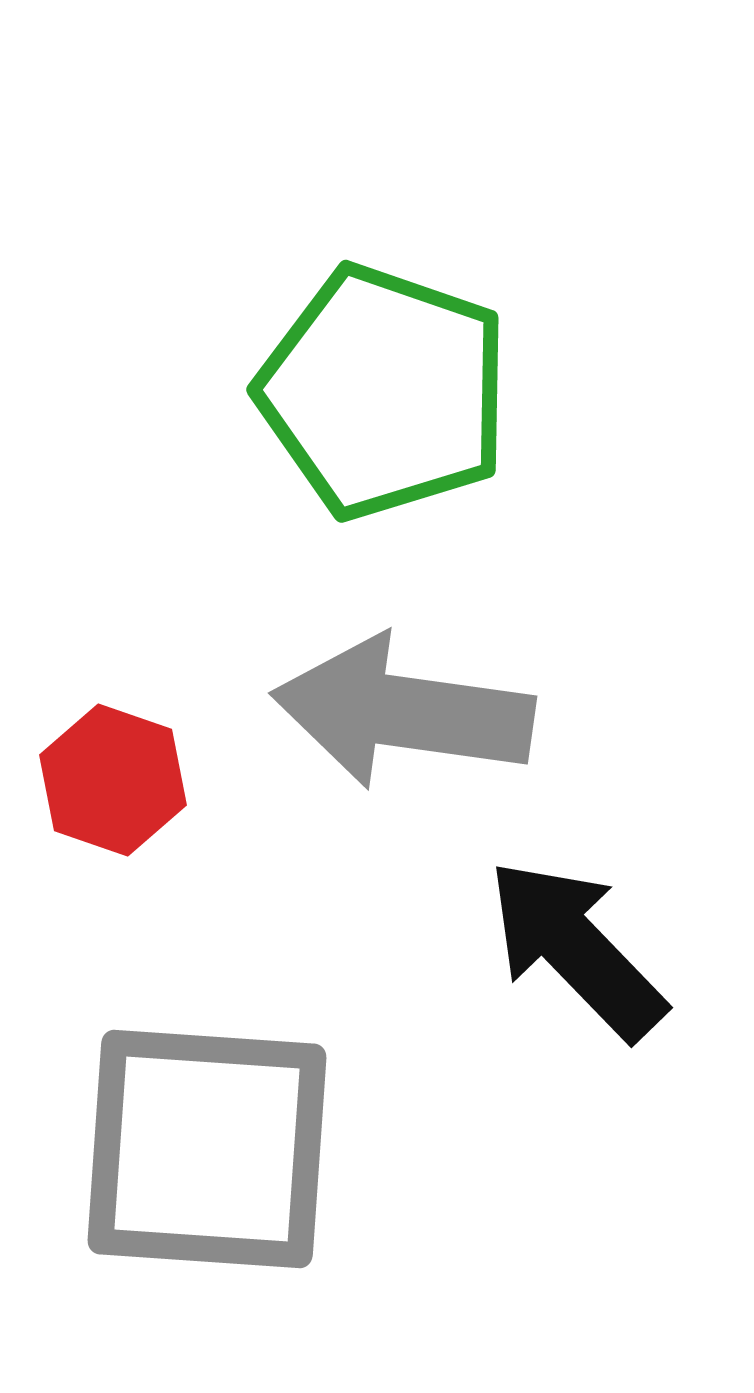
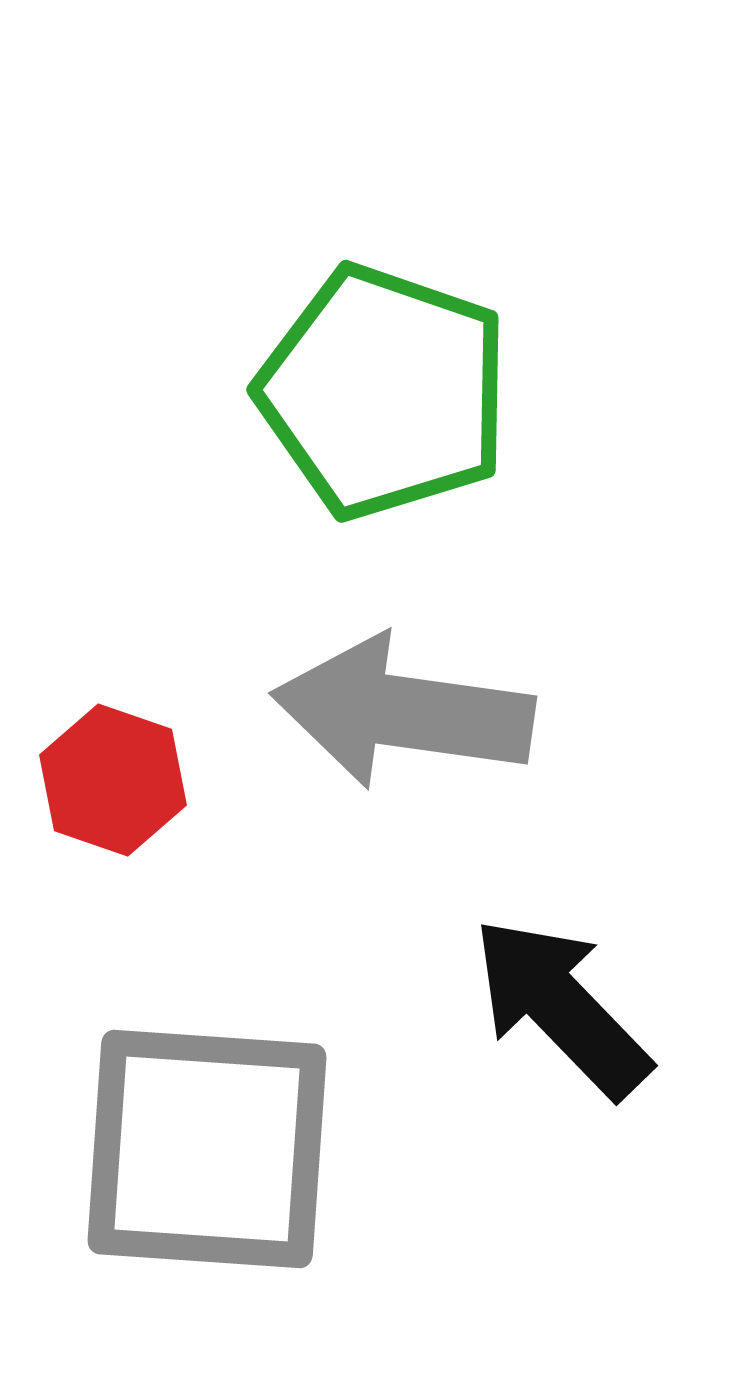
black arrow: moved 15 px left, 58 px down
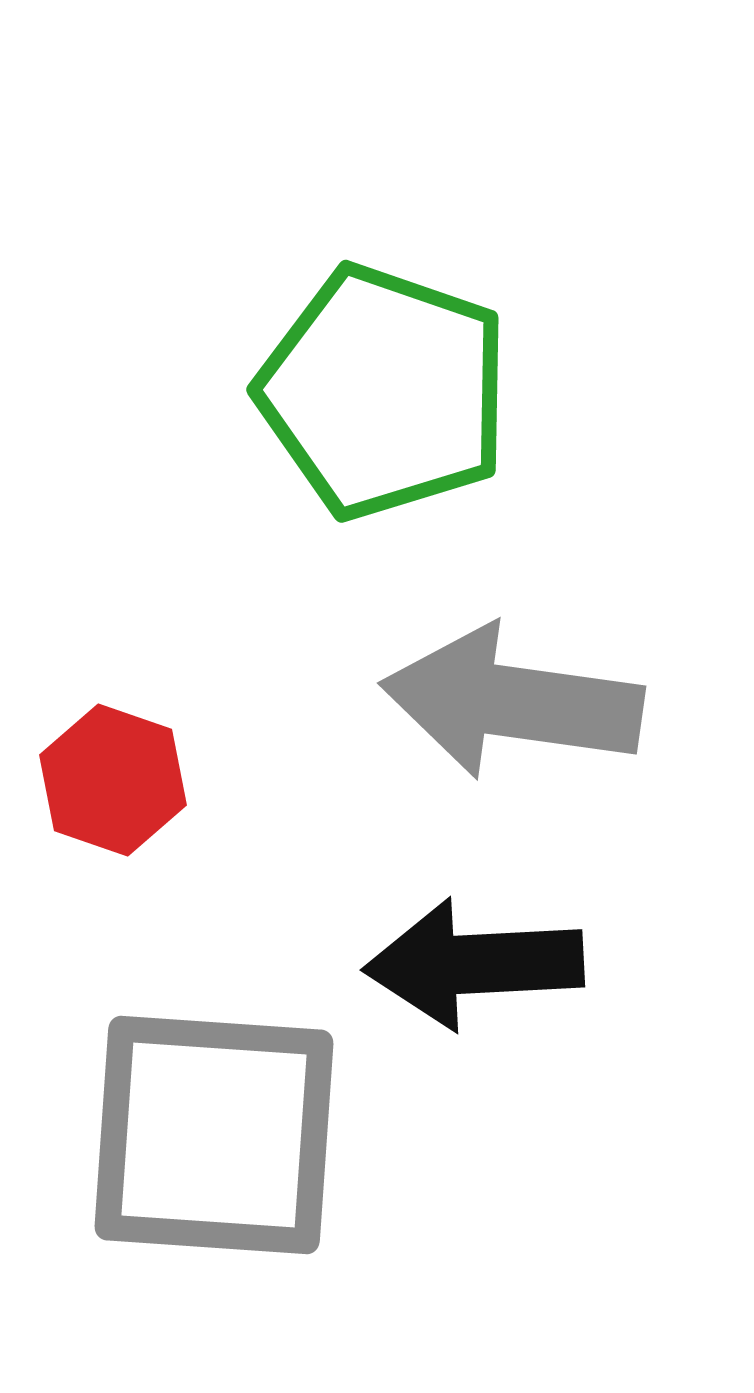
gray arrow: moved 109 px right, 10 px up
black arrow: moved 87 px left, 43 px up; rotated 49 degrees counterclockwise
gray square: moved 7 px right, 14 px up
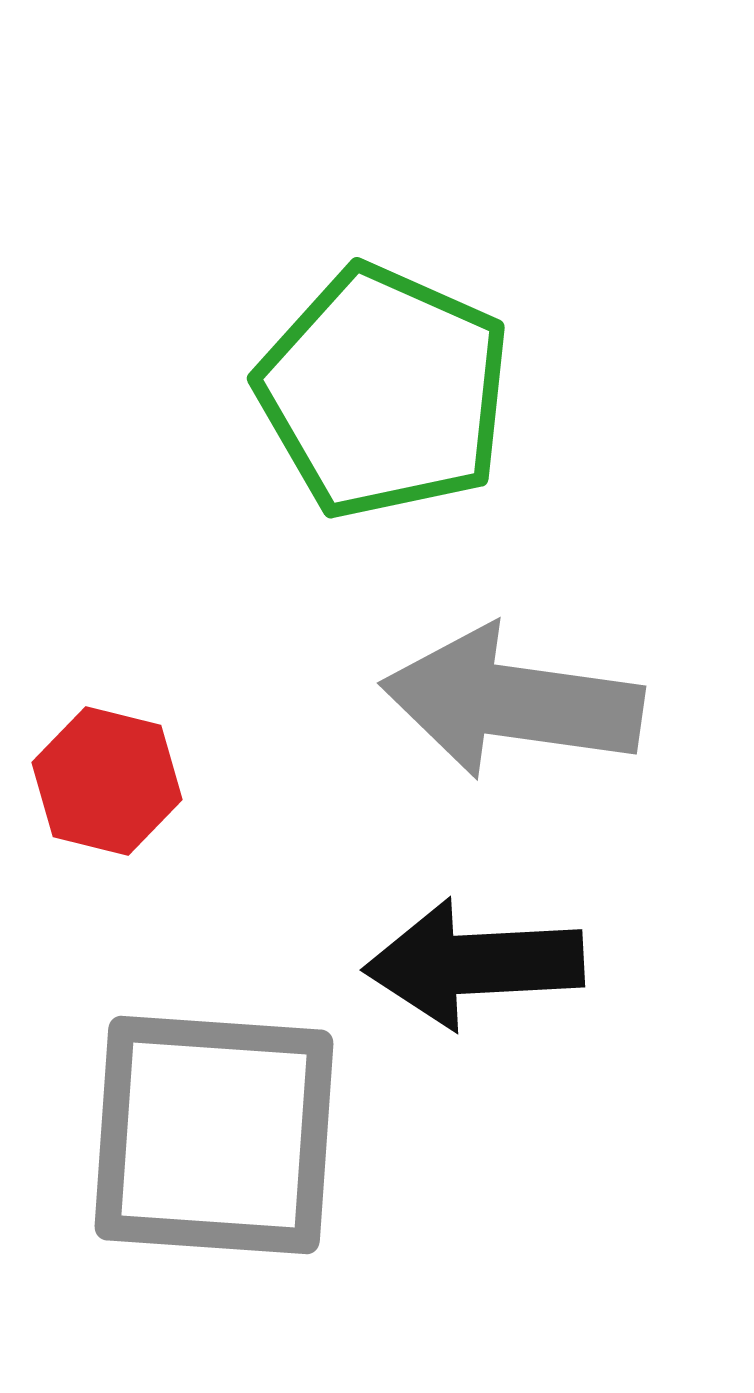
green pentagon: rotated 5 degrees clockwise
red hexagon: moved 6 px left, 1 px down; rotated 5 degrees counterclockwise
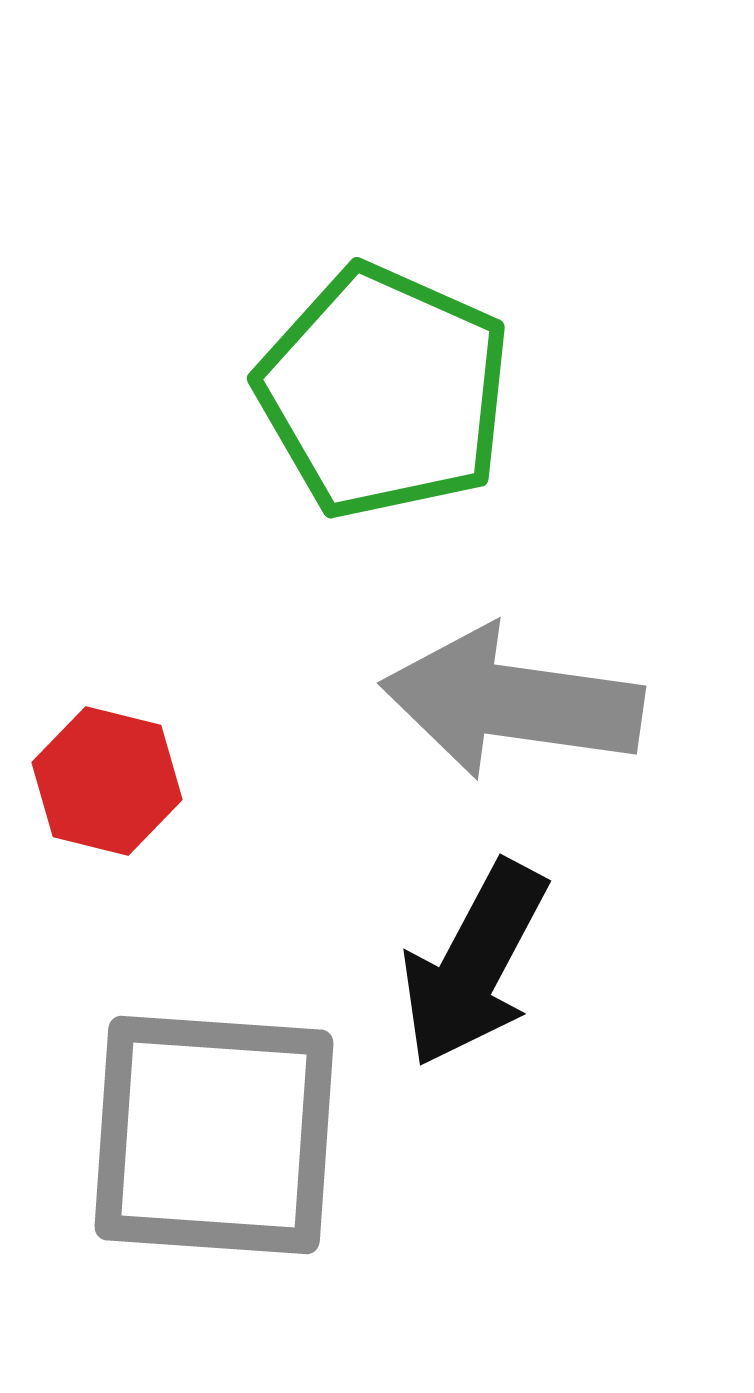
black arrow: rotated 59 degrees counterclockwise
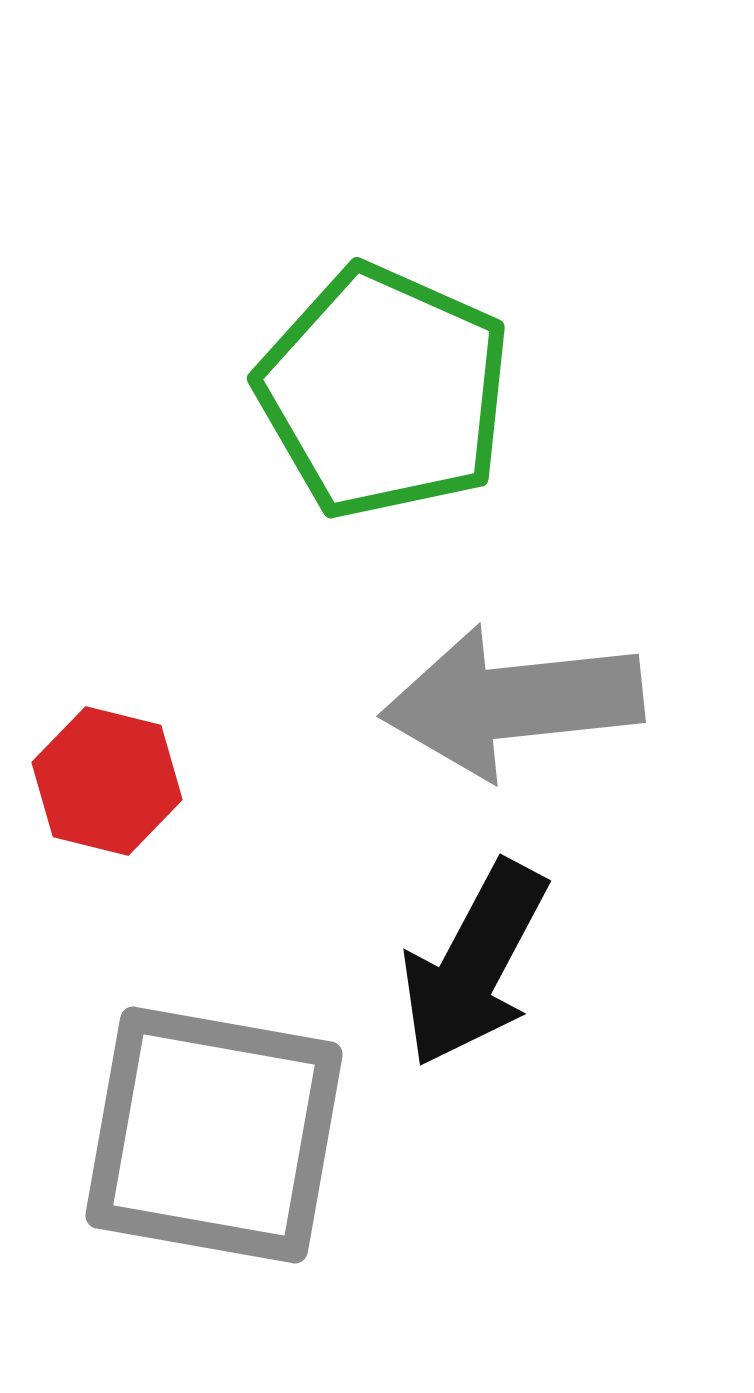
gray arrow: rotated 14 degrees counterclockwise
gray square: rotated 6 degrees clockwise
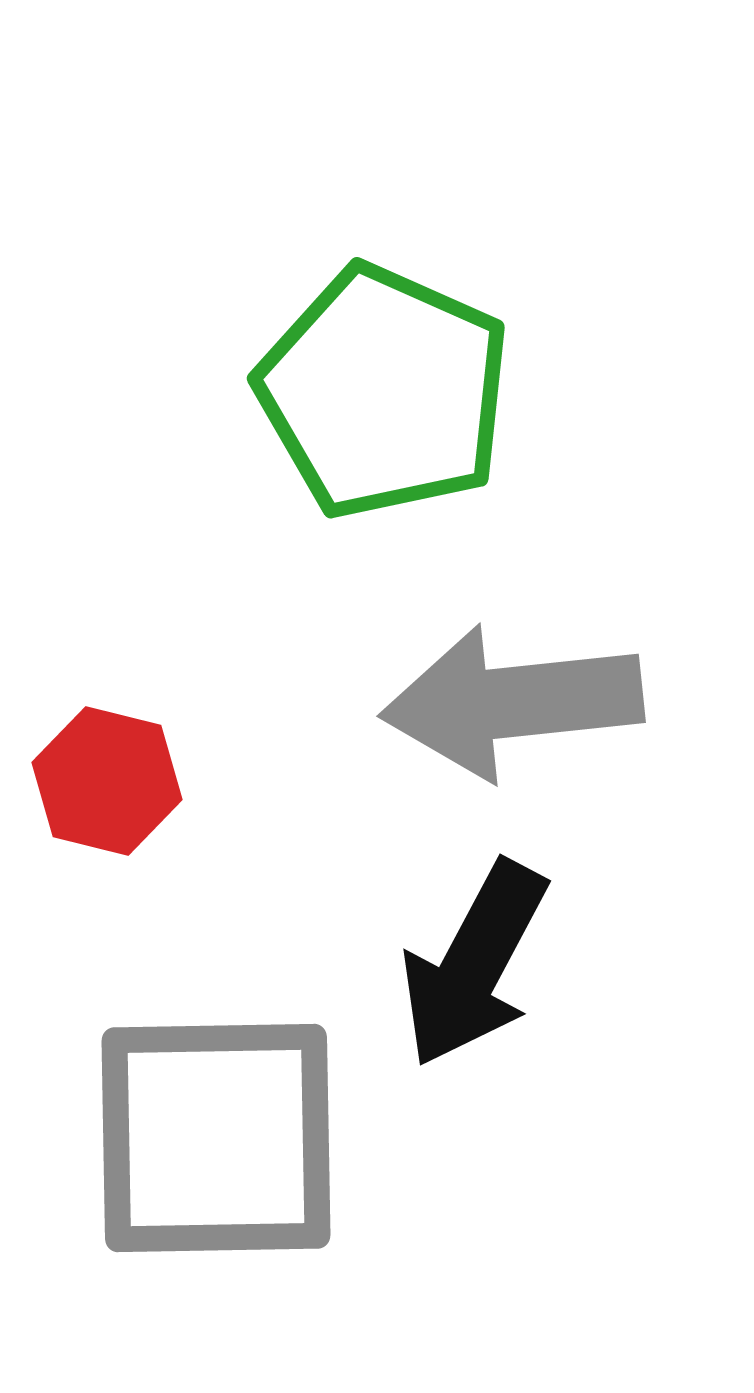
gray square: moved 2 px right, 3 px down; rotated 11 degrees counterclockwise
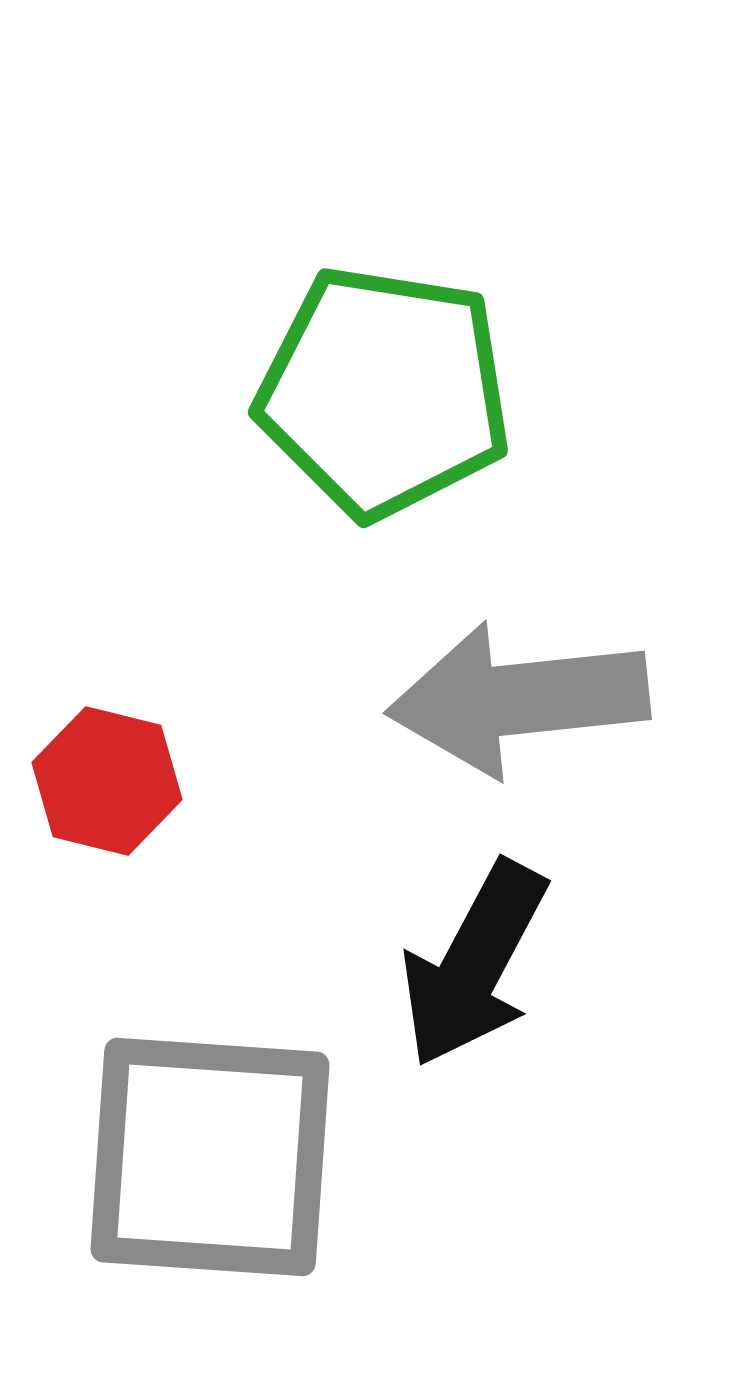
green pentagon: rotated 15 degrees counterclockwise
gray arrow: moved 6 px right, 3 px up
gray square: moved 6 px left, 19 px down; rotated 5 degrees clockwise
